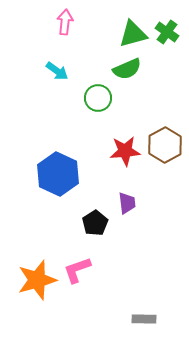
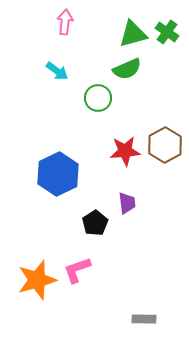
blue hexagon: rotated 9 degrees clockwise
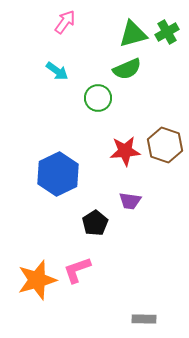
pink arrow: rotated 30 degrees clockwise
green cross: rotated 25 degrees clockwise
brown hexagon: rotated 12 degrees counterclockwise
purple trapezoid: moved 3 px right, 2 px up; rotated 105 degrees clockwise
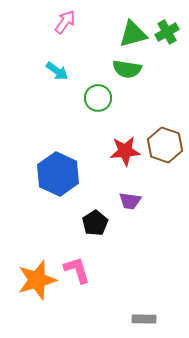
green semicircle: rotated 32 degrees clockwise
blue hexagon: rotated 9 degrees counterclockwise
pink L-shape: rotated 92 degrees clockwise
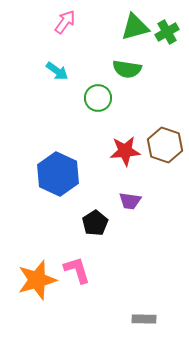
green triangle: moved 2 px right, 7 px up
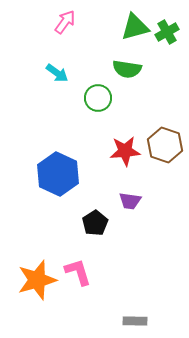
cyan arrow: moved 2 px down
pink L-shape: moved 1 px right, 2 px down
gray rectangle: moved 9 px left, 2 px down
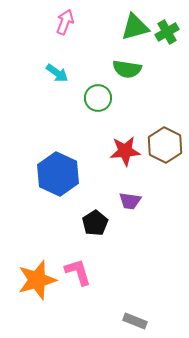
pink arrow: rotated 15 degrees counterclockwise
brown hexagon: rotated 8 degrees clockwise
gray rectangle: rotated 20 degrees clockwise
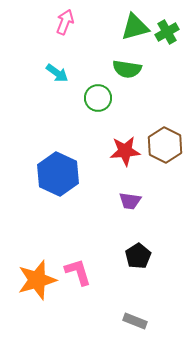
black pentagon: moved 43 px right, 33 px down
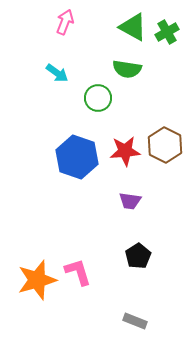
green triangle: moved 2 px left; rotated 44 degrees clockwise
blue hexagon: moved 19 px right, 17 px up; rotated 6 degrees counterclockwise
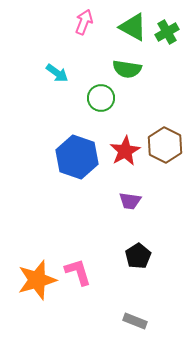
pink arrow: moved 19 px right
green circle: moved 3 px right
red star: rotated 24 degrees counterclockwise
